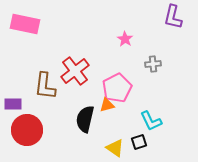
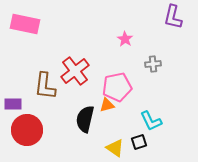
pink pentagon: moved 1 px up; rotated 16 degrees clockwise
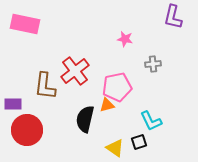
pink star: rotated 21 degrees counterclockwise
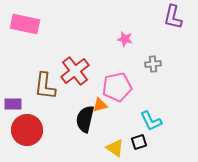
orange triangle: moved 7 px left
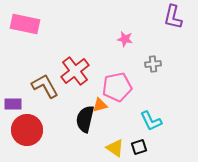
brown L-shape: rotated 144 degrees clockwise
black square: moved 5 px down
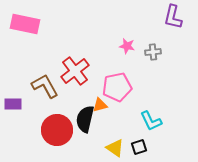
pink star: moved 2 px right, 7 px down
gray cross: moved 12 px up
red circle: moved 30 px right
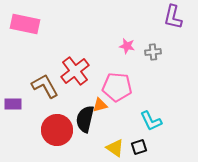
pink pentagon: rotated 16 degrees clockwise
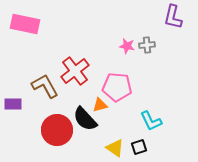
gray cross: moved 6 px left, 7 px up
black semicircle: rotated 56 degrees counterclockwise
